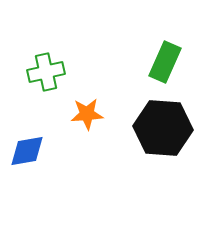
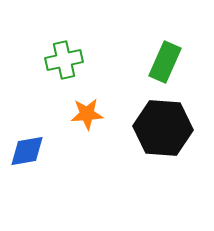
green cross: moved 18 px right, 12 px up
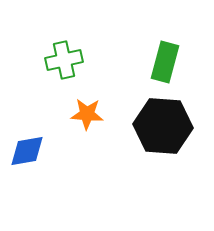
green rectangle: rotated 9 degrees counterclockwise
orange star: rotated 8 degrees clockwise
black hexagon: moved 2 px up
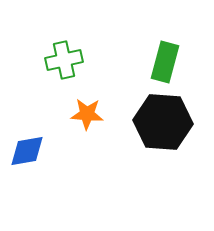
black hexagon: moved 4 px up
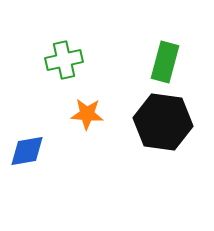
black hexagon: rotated 4 degrees clockwise
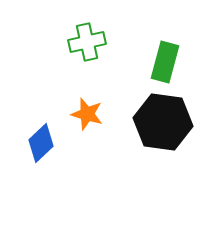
green cross: moved 23 px right, 18 px up
orange star: rotated 12 degrees clockwise
blue diamond: moved 14 px right, 8 px up; rotated 33 degrees counterclockwise
